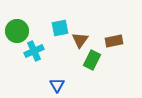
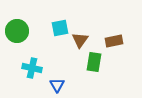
cyan cross: moved 2 px left, 17 px down; rotated 36 degrees clockwise
green rectangle: moved 2 px right, 2 px down; rotated 18 degrees counterclockwise
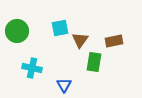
blue triangle: moved 7 px right
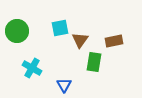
cyan cross: rotated 18 degrees clockwise
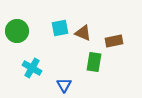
brown triangle: moved 3 px right, 7 px up; rotated 42 degrees counterclockwise
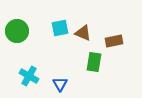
cyan cross: moved 3 px left, 8 px down
blue triangle: moved 4 px left, 1 px up
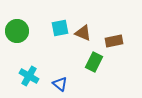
green rectangle: rotated 18 degrees clockwise
blue triangle: rotated 21 degrees counterclockwise
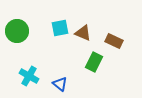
brown rectangle: rotated 36 degrees clockwise
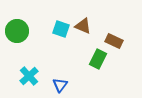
cyan square: moved 1 px right, 1 px down; rotated 30 degrees clockwise
brown triangle: moved 7 px up
green rectangle: moved 4 px right, 3 px up
cyan cross: rotated 18 degrees clockwise
blue triangle: moved 1 px down; rotated 28 degrees clockwise
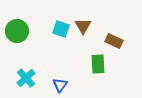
brown triangle: rotated 36 degrees clockwise
green rectangle: moved 5 px down; rotated 30 degrees counterclockwise
cyan cross: moved 3 px left, 2 px down
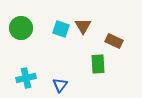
green circle: moved 4 px right, 3 px up
cyan cross: rotated 30 degrees clockwise
